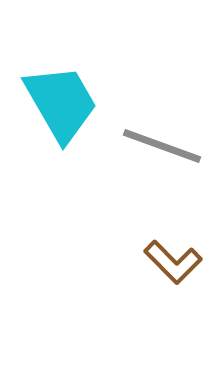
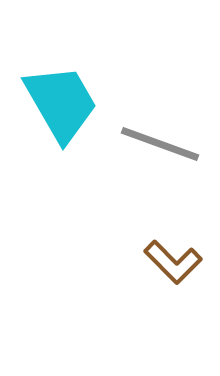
gray line: moved 2 px left, 2 px up
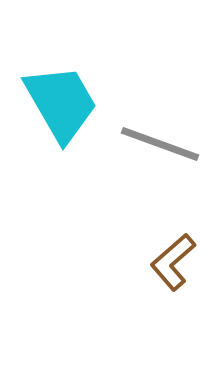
brown L-shape: rotated 94 degrees clockwise
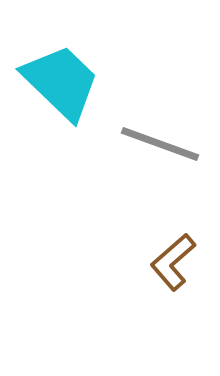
cyan trapezoid: moved 21 px up; rotated 16 degrees counterclockwise
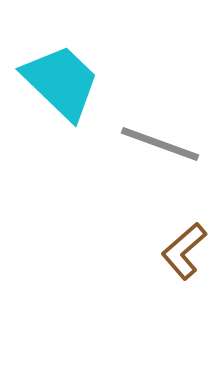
brown L-shape: moved 11 px right, 11 px up
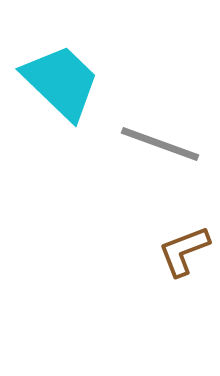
brown L-shape: rotated 20 degrees clockwise
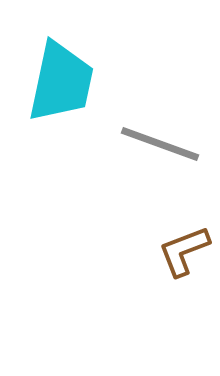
cyan trapezoid: rotated 58 degrees clockwise
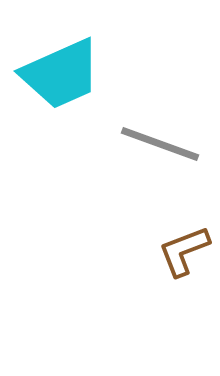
cyan trapezoid: moved 8 px up; rotated 54 degrees clockwise
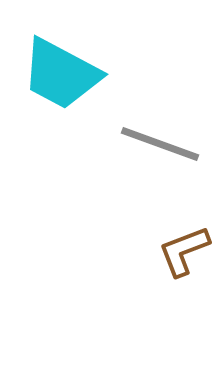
cyan trapezoid: rotated 52 degrees clockwise
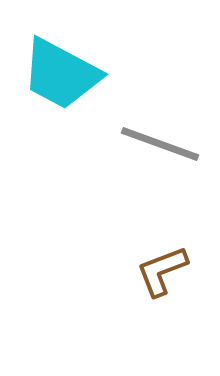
brown L-shape: moved 22 px left, 20 px down
